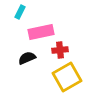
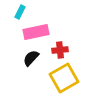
pink rectangle: moved 5 px left
black semicircle: moved 4 px right; rotated 24 degrees counterclockwise
yellow square: moved 3 px left, 1 px down
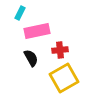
cyan rectangle: moved 1 px down
pink rectangle: moved 1 px right, 1 px up
black semicircle: rotated 108 degrees clockwise
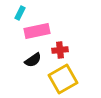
black semicircle: moved 2 px right, 2 px down; rotated 84 degrees clockwise
yellow square: moved 1 px left, 1 px down
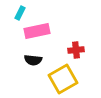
red cross: moved 16 px right
black semicircle: rotated 42 degrees clockwise
